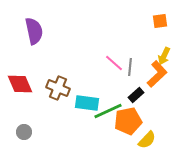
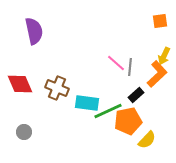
pink line: moved 2 px right
brown cross: moved 1 px left
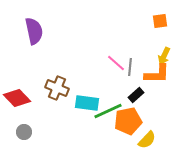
orange L-shape: rotated 44 degrees clockwise
red diamond: moved 3 px left, 14 px down; rotated 20 degrees counterclockwise
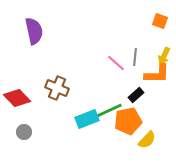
orange square: rotated 28 degrees clockwise
gray line: moved 5 px right, 10 px up
cyan rectangle: moved 16 px down; rotated 30 degrees counterclockwise
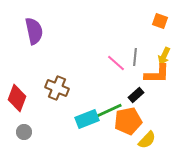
red diamond: rotated 64 degrees clockwise
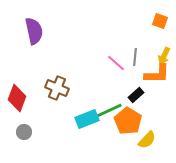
orange pentagon: rotated 28 degrees counterclockwise
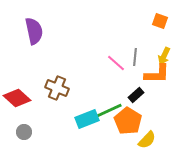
red diamond: rotated 68 degrees counterclockwise
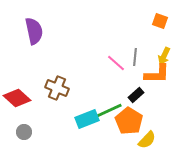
orange pentagon: moved 1 px right
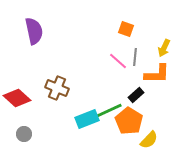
orange square: moved 34 px left, 8 px down
yellow arrow: moved 8 px up
pink line: moved 2 px right, 2 px up
gray circle: moved 2 px down
yellow semicircle: moved 2 px right
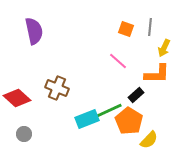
gray line: moved 15 px right, 30 px up
